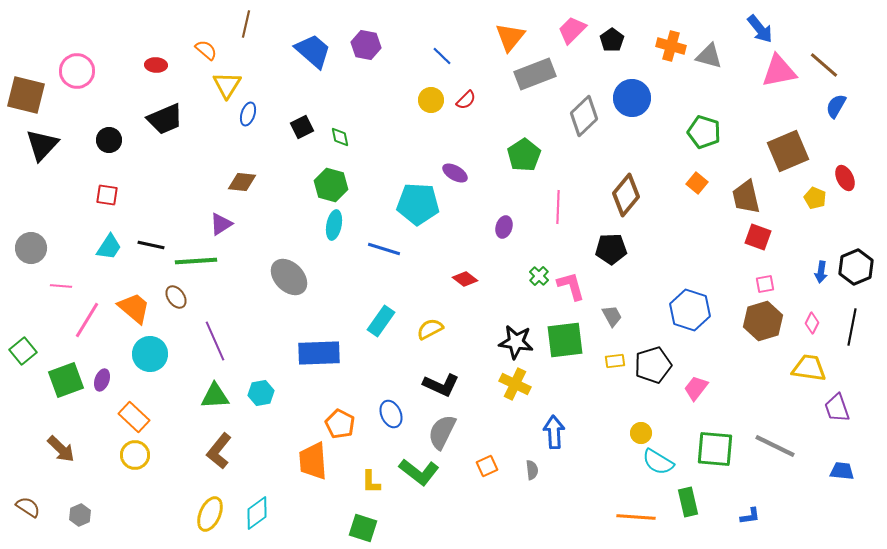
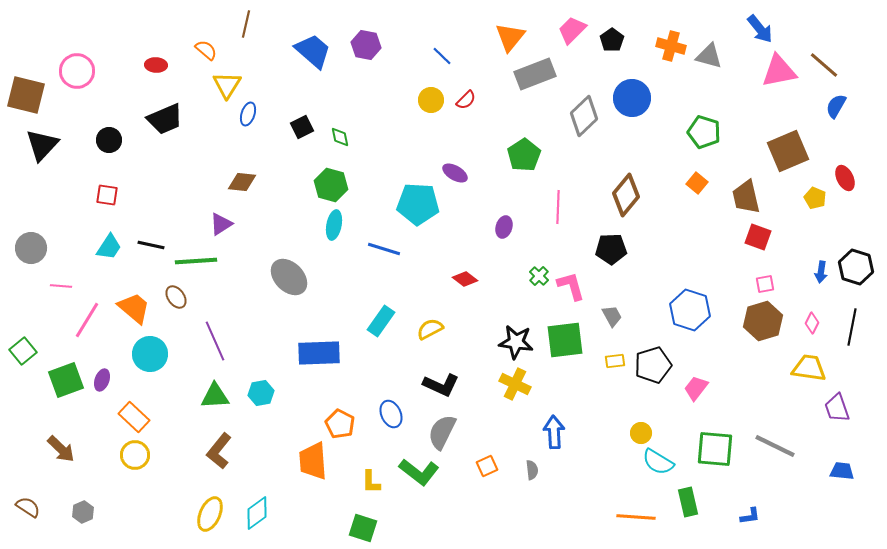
black hexagon at (856, 267): rotated 20 degrees counterclockwise
gray hexagon at (80, 515): moved 3 px right, 3 px up
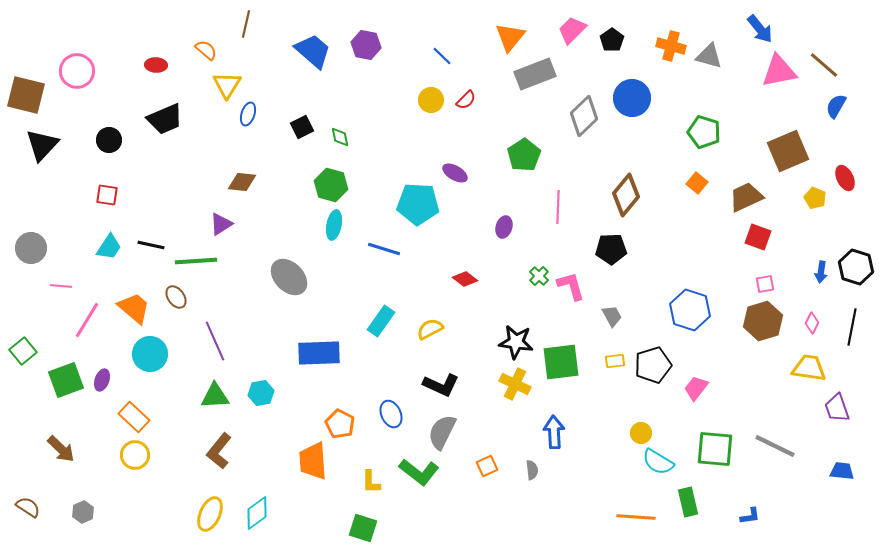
brown trapezoid at (746, 197): rotated 78 degrees clockwise
green square at (565, 340): moved 4 px left, 22 px down
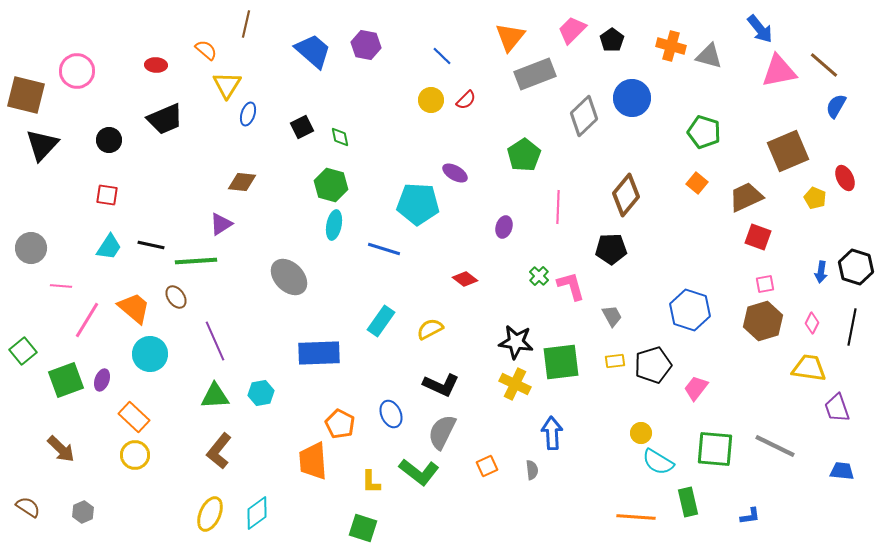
blue arrow at (554, 432): moved 2 px left, 1 px down
